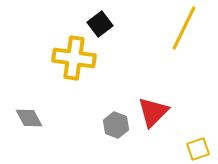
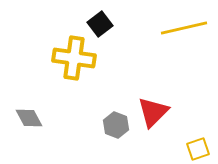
yellow line: rotated 51 degrees clockwise
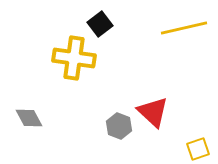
red triangle: rotated 32 degrees counterclockwise
gray hexagon: moved 3 px right, 1 px down
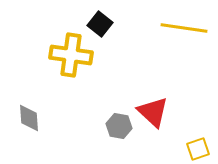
black square: rotated 15 degrees counterclockwise
yellow line: rotated 21 degrees clockwise
yellow cross: moved 3 px left, 3 px up
gray diamond: rotated 24 degrees clockwise
gray hexagon: rotated 10 degrees counterclockwise
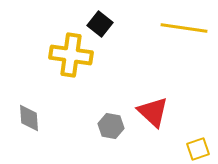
gray hexagon: moved 8 px left
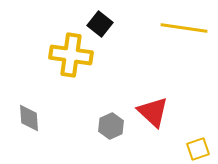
gray hexagon: rotated 25 degrees clockwise
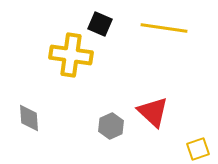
black square: rotated 15 degrees counterclockwise
yellow line: moved 20 px left
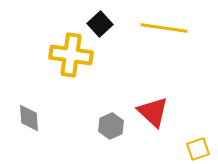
black square: rotated 25 degrees clockwise
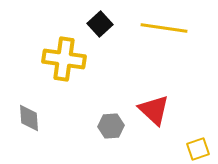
yellow cross: moved 7 px left, 4 px down
red triangle: moved 1 px right, 2 px up
gray hexagon: rotated 20 degrees clockwise
